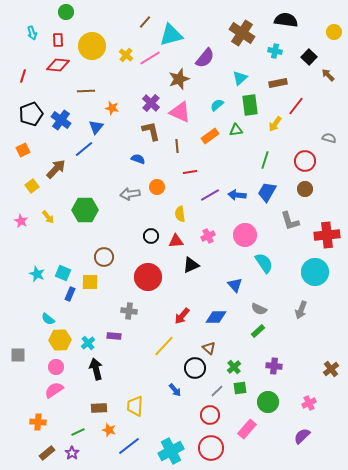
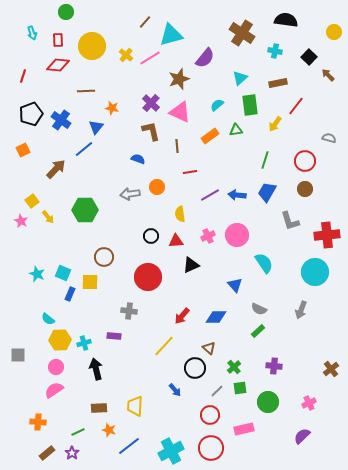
yellow square at (32, 186): moved 15 px down
pink circle at (245, 235): moved 8 px left
cyan cross at (88, 343): moved 4 px left; rotated 24 degrees clockwise
pink rectangle at (247, 429): moved 3 px left; rotated 36 degrees clockwise
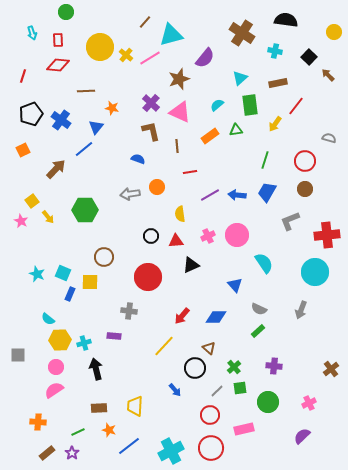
yellow circle at (92, 46): moved 8 px right, 1 px down
gray L-shape at (290, 221): rotated 85 degrees clockwise
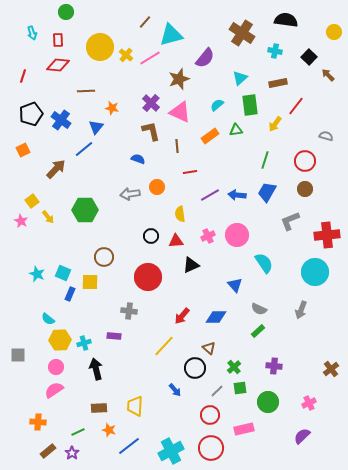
gray semicircle at (329, 138): moved 3 px left, 2 px up
brown rectangle at (47, 453): moved 1 px right, 2 px up
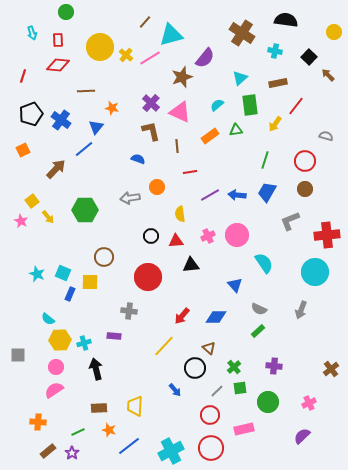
brown star at (179, 79): moved 3 px right, 2 px up
gray arrow at (130, 194): moved 4 px down
black triangle at (191, 265): rotated 18 degrees clockwise
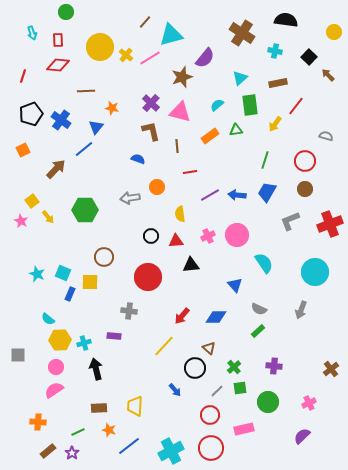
pink triangle at (180, 112): rotated 10 degrees counterclockwise
red cross at (327, 235): moved 3 px right, 11 px up; rotated 15 degrees counterclockwise
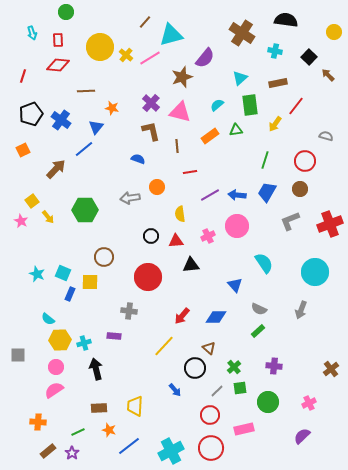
brown circle at (305, 189): moved 5 px left
pink circle at (237, 235): moved 9 px up
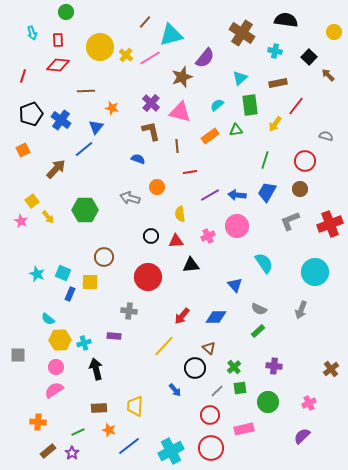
gray arrow at (130, 198): rotated 24 degrees clockwise
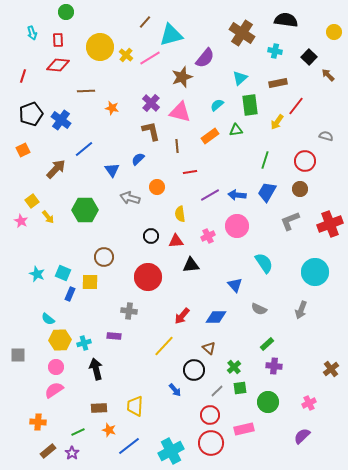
yellow arrow at (275, 124): moved 2 px right, 2 px up
blue triangle at (96, 127): moved 16 px right, 43 px down; rotated 14 degrees counterclockwise
blue semicircle at (138, 159): rotated 64 degrees counterclockwise
green rectangle at (258, 331): moved 9 px right, 13 px down
black circle at (195, 368): moved 1 px left, 2 px down
red circle at (211, 448): moved 5 px up
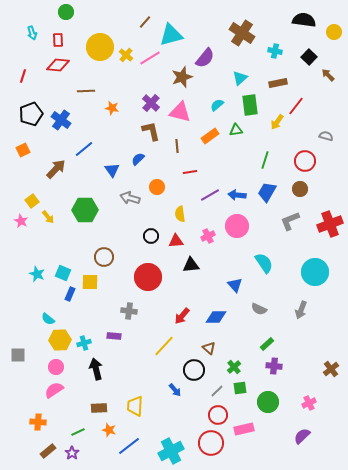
black semicircle at (286, 20): moved 18 px right
red circle at (210, 415): moved 8 px right
